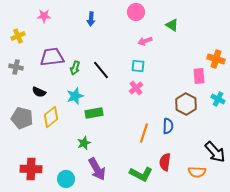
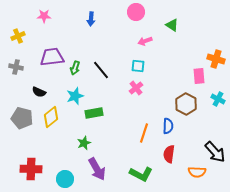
red semicircle: moved 4 px right, 8 px up
cyan circle: moved 1 px left
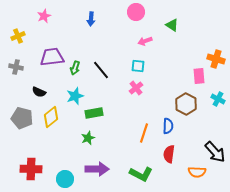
pink star: rotated 24 degrees counterclockwise
green star: moved 4 px right, 5 px up
purple arrow: rotated 60 degrees counterclockwise
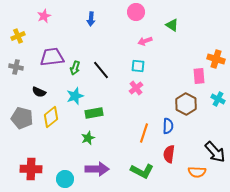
green L-shape: moved 1 px right, 3 px up
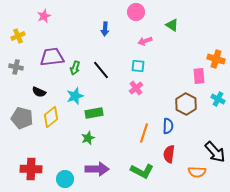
blue arrow: moved 14 px right, 10 px down
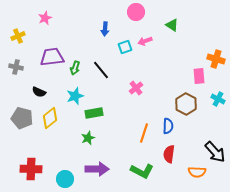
pink star: moved 1 px right, 2 px down
cyan square: moved 13 px left, 19 px up; rotated 24 degrees counterclockwise
yellow diamond: moved 1 px left, 1 px down
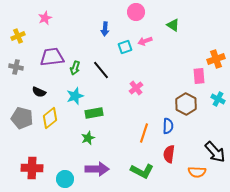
green triangle: moved 1 px right
orange cross: rotated 36 degrees counterclockwise
red cross: moved 1 px right, 1 px up
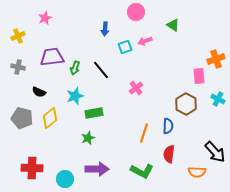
gray cross: moved 2 px right
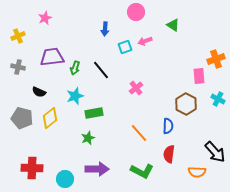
orange line: moved 5 px left; rotated 60 degrees counterclockwise
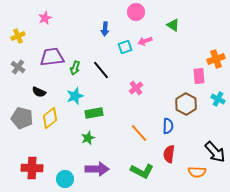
gray cross: rotated 24 degrees clockwise
